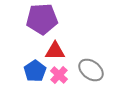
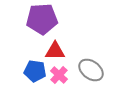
blue pentagon: rotated 30 degrees counterclockwise
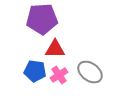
red triangle: moved 2 px up
gray ellipse: moved 1 px left, 2 px down
pink cross: rotated 12 degrees clockwise
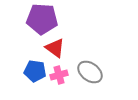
purple pentagon: rotated 8 degrees clockwise
red triangle: moved 1 px up; rotated 35 degrees clockwise
pink cross: rotated 18 degrees clockwise
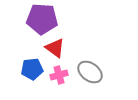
blue pentagon: moved 3 px left, 2 px up; rotated 15 degrees counterclockwise
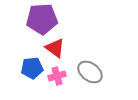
purple pentagon: rotated 8 degrees counterclockwise
blue pentagon: moved 1 px up
pink cross: moved 2 px left, 1 px down
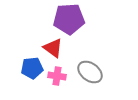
purple pentagon: moved 27 px right
red triangle: moved 2 px left
pink cross: rotated 24 degrees clockwise
